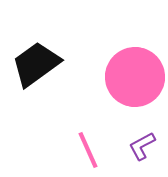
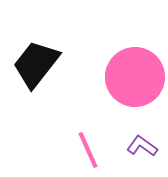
black trapezoid: rotated 16 degrees counterclockwise
purple L-shape: rotated 64 degrees clockwise
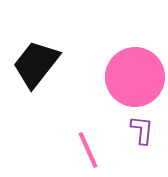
purple L-shape: moved 16 px up; rotated 60 degrees clockwise
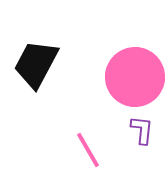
black trapezoid: rotated 10 degrees counterclockwise
pink line: rotated 6 degrees counterclockwise
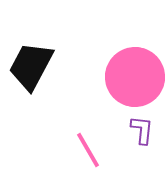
black trapezoid: moved 5 px left, 2 px down
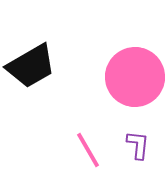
black trapezoid: rotated 148 degrees counterclockwise
purple L-shape: moved 4 px left, 15 px down
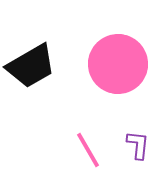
pink circle: moved 17 px left, 13 px up
